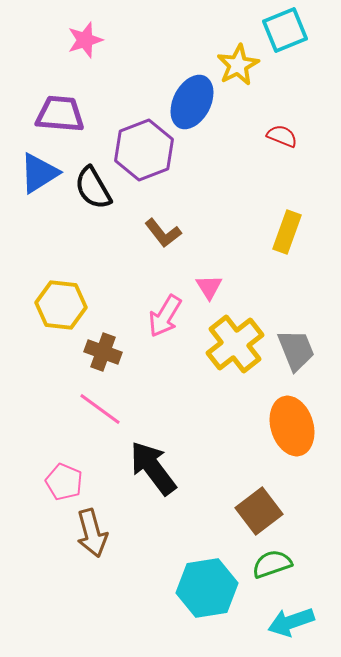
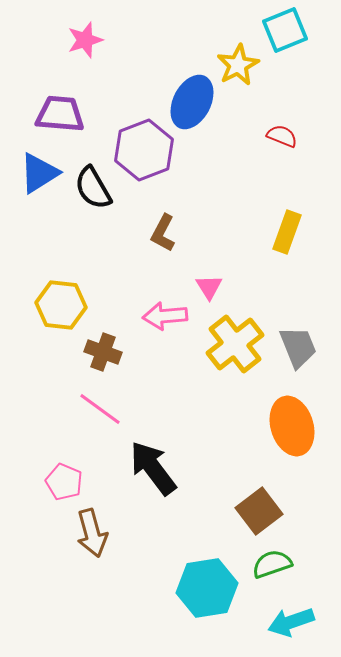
brown L-shape: rotated 66 degrees clockwise
pink arrow: rotated 54 degrees clockwise
gray trapezoid: moved 2 px right, 3 px up
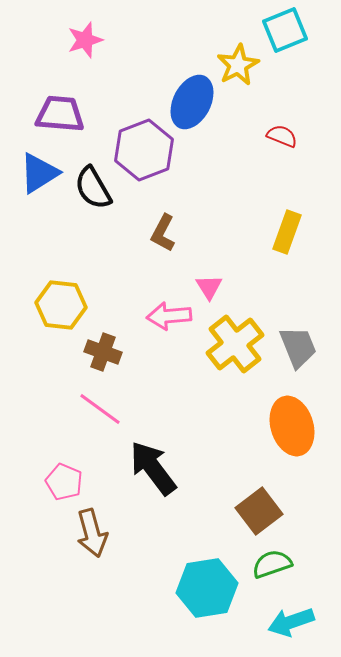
pink arrow: moved 4 px right
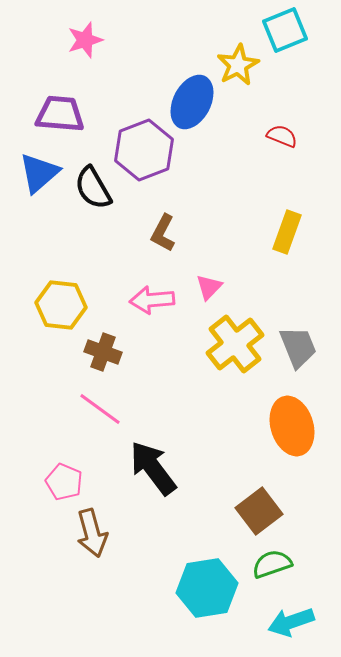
blue triangle: rotated 9 degrees counterclockwise
pink triangle: rotated 16 degrees clockwise
pink arrow: moved 17 px left, 16 px up
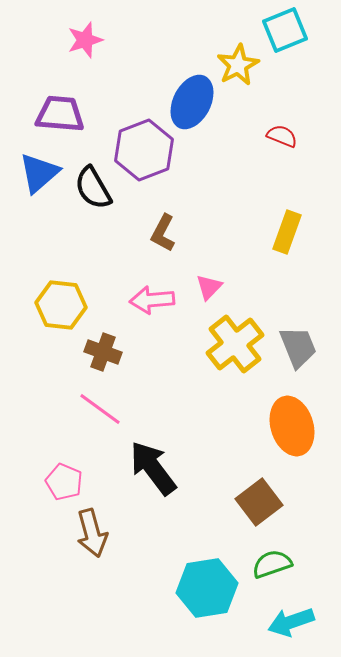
brown square: moved 9 px up
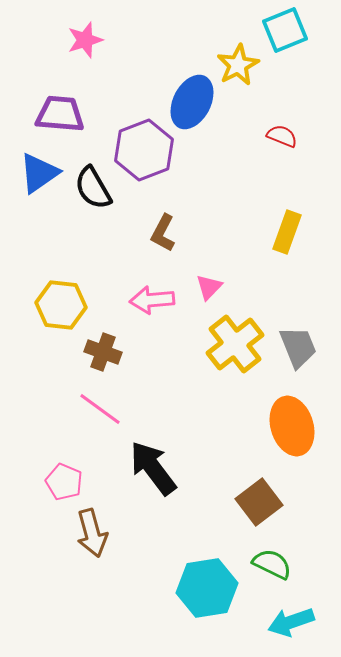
blue triangle: rotated 6 degrees clockwise
green semicircle: rotated 45 degrees clockwise
